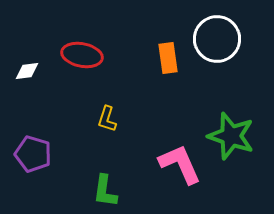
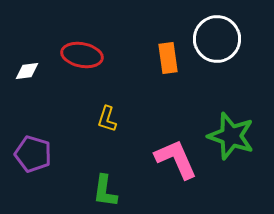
pink L-shape: moved 4 px left, 5 px up
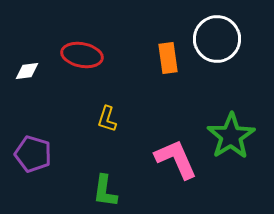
green star: rotated 21 degrees clockwise
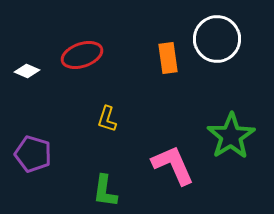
red ellipse: rotated 30 degrees counterclockwise
white diamond: rotated 30 degrees clockwise
pink L-shape: moved 3 px left, 6 px down
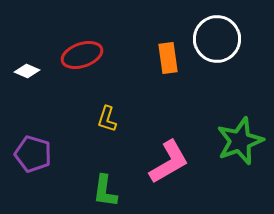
green star: moved 9 px right, 5 px down; rotated 12 degrees clockwise
pink L-shape: moved 4 px left, 3 px up; rotated 84 degrees clockwise
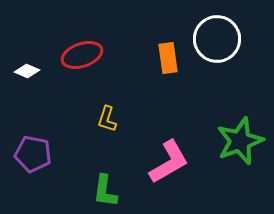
purple pentagon: rotated 6 degrees counterclockwise
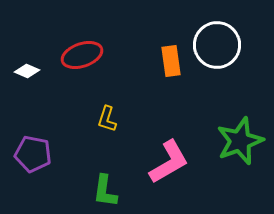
white circle: moved 6 px down
orange rectangle: moved 3 px right, 3 px down
